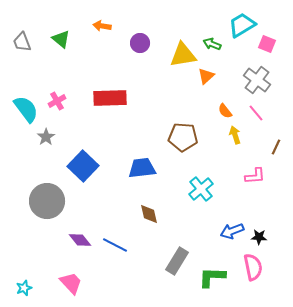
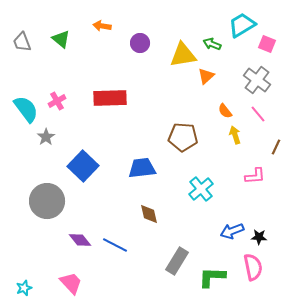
pink line: moved 2 px right, 1 px down
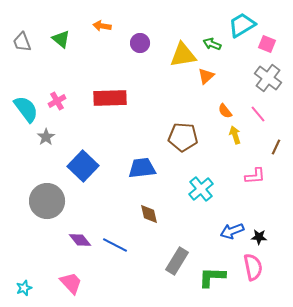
gray cross: moved 11 px right, 2 px up
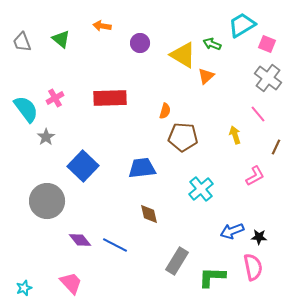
yellow triangle: rotated 40 degrees clockwise
pink cross: moved 2 px left, 3 px up
orange semicircle: moved 60 px left; rotated 126 degrees counterclockwise
pink L-shape: rotated 25 degrees counterclockwise
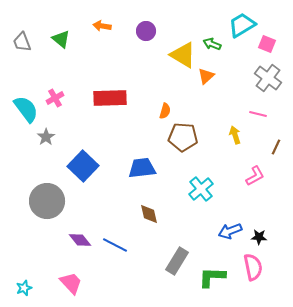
purple circle: moved 6 px right, 12 px up
pink line: rotated 36 degrees counterclockwise
blue arrow: moved 2 px left
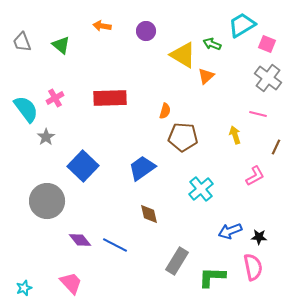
green triangle: moved 6 px down
blue trapezoid: rotated 28 degrees counterclockwise
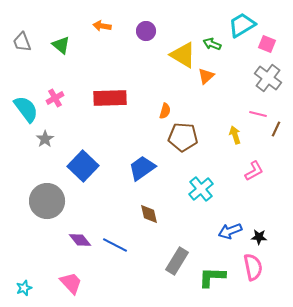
gray star: moved 1 px left, 2 px down
brown line: moved 18 px up
pink L-shape: moved 1 px left, 5 px up
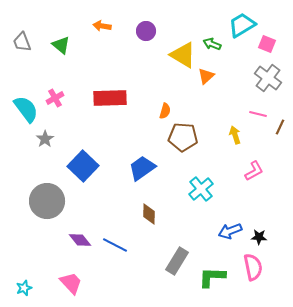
brown line: moved 4 px right, 2 px up
brown diamond: rotated 15 degrees clockwise
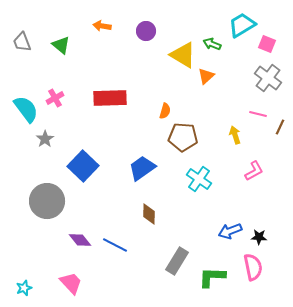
cyan cross: moved 2 px left, 10 px up; rotated 15 degrees counterclockwise
